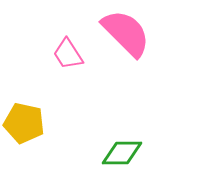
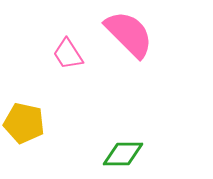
pink semicircle: moved 3 px right, 1 px down
green diamond: moved 1 px right, 1 px down
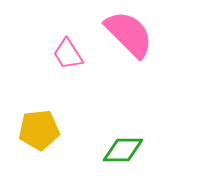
yellow pentagon: moved 15 px right, 7 px down; rotated 18 degrees counterclockwise
green diamond: moved 4 px up
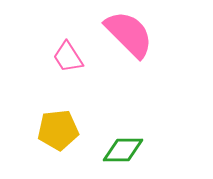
pink trapezoid: moved 3 px down
yellow pentagon: moved 19 px right
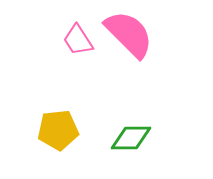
pink trapezoid: moved 10 px right, 17 px up
green diamond: moved 8 px right, 12 px up
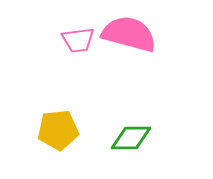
pink semicircle: rotated 30 degrees counterclockwise
pink trapezoid: rotated 64 degrees counterclockwise
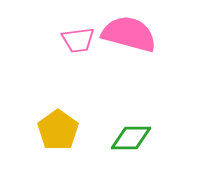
yellow pentagon: rotated 30 degrees counterclockwise
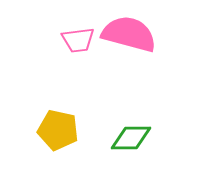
yellow pentagon: rotated 24 degrees counterclockwise
